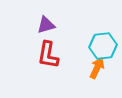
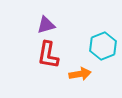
cyan hexagon: rotated 16 degrees counterclockwise
orange arrow: moved 17 px left, 6 px down; rotated 55 degrees clockwise
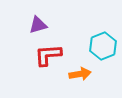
purple triangle: moved 8 px left
red L-shape: rotated 76 degrees clockwise
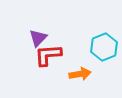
purple triangle: moved 13 px down; rotated 30 degrees counterclockwise
cyan hexagon: moved 1 px right, 1 px down
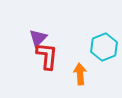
red L-shape: moved 1 px left, 1 px down; rotated 100 degrees clockwise
orange arrow: rotated 85 degrees counterclockwise
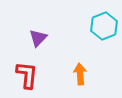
cyan hexagon: moved 21 px up
red L-shape: moved 20 px left, 19 px down
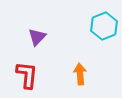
purple triangle: moved 1 px left, 1 px up
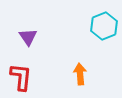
purple triangle: moved 9 px left; rotated 18 degrees counterclockwise
red L-shape: moved 6 px left, 2 px down
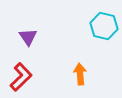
cyan hexagon: rotated 24 degrees counterclockwise
red L-shape: rotated 40 degrees clockwise
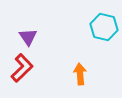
cyan hexagon: moved 1 px down
red L-shape: moved 1 px right, 9 px up
